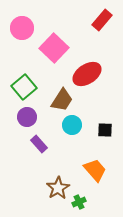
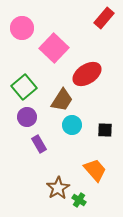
red rectangle: moved 2 px right, 2 px up
purple rectangle: rotated 12 degrees clockwise
green cross: moved 2 px up; rotated 32 degrees counterclockwise
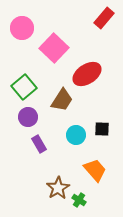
purple circle: moved 1 px right
cyan circle: moved 4 px right, 10 px down
black square: moved 3 px left, 1 px up
